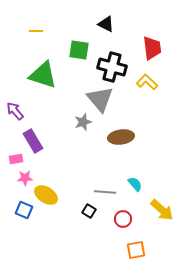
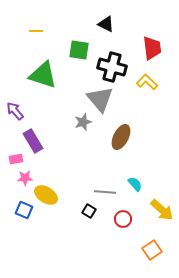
brown ellipse: rotated 55 degrees counterclockwise
orange square: moved 16 px right; rotated 24 degrees counterclockwise
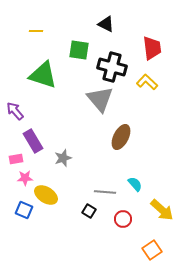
gray star: moved 20 px left, 36 px down
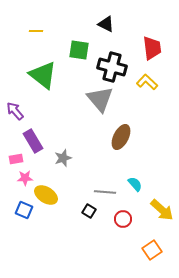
green triangle: rotated 20 degrees clockwise
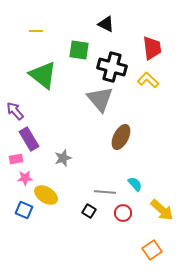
yellow L-shape: moved 1 px right, 2 px up
purple rectangle: moved 4 px left, 2 px up
red circle: moved 6 px up
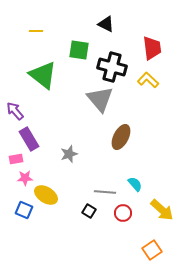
gray star: moved 6 px right, 4 px up
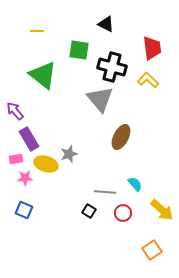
yellow line: moved 1 px right
yellow ellipse: moved 31 px up; rotated 15 degrees counterclockwise
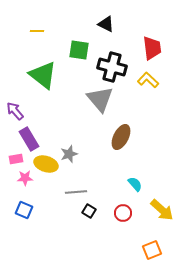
gray line: moved 29 px left; rotated 10 degrees counterclockwise
orange square: rotated 12 degrees clockwise
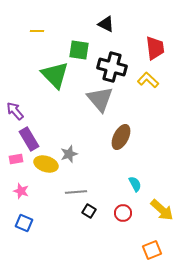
red trapezoid: moved 3 px right
green triangle: moved 12 px right; rotated 8 degrees clockwise
pink star: moved 4 px left, 13 px down; rotated 21 degrees clockwise
cyan semicircle: rotated 14 degrees clockwise
blue square: moved 13 px down
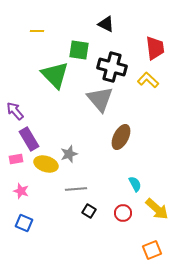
gray line: moved 3 px up
yellow arrow: moved 5 px left, 1 px up
